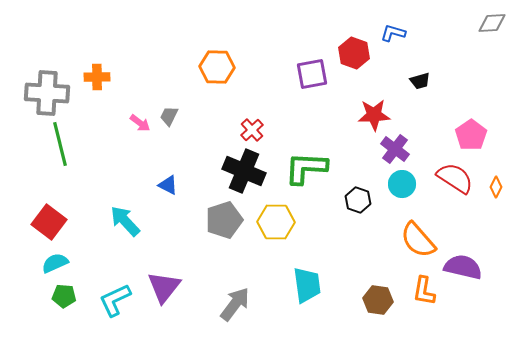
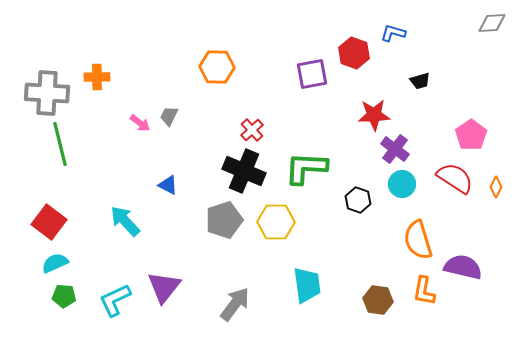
orange semicircle: rotated 24 degrees clockwise
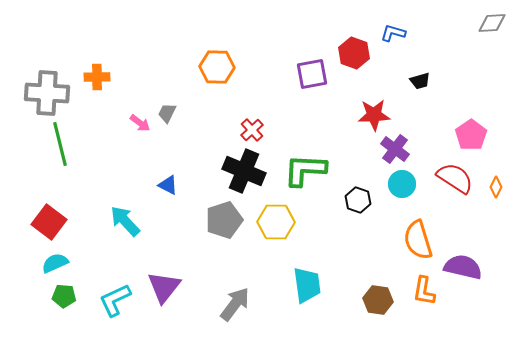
gray trapezoid: moved 2 px left, 3 px up
green L-shape: moved 1 px left, 2 px down
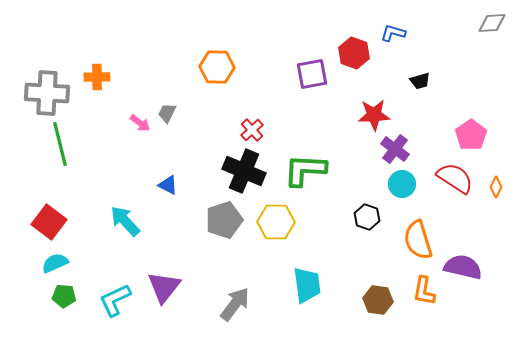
black hexagon: moved 9 px right, 17 px down
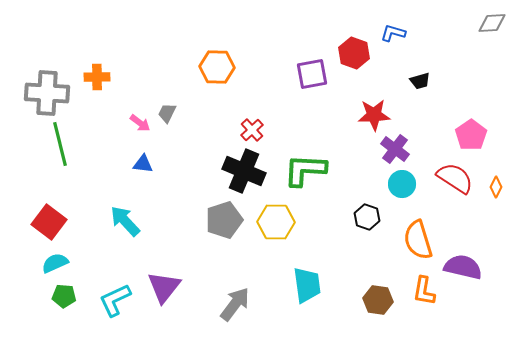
blue triangle: moved 25 px left, 21 px up; rotated 20 degrees counterclockwise
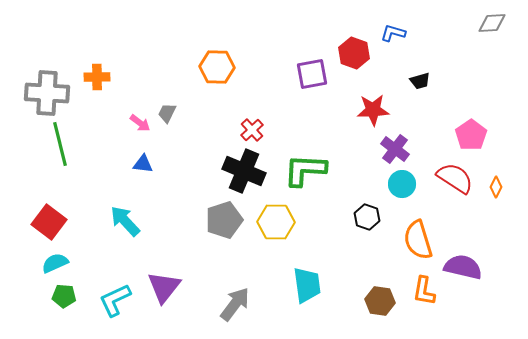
red star: moved 1 px left, 5 px up
brown hexagon: moved 2 px right, 1 px down
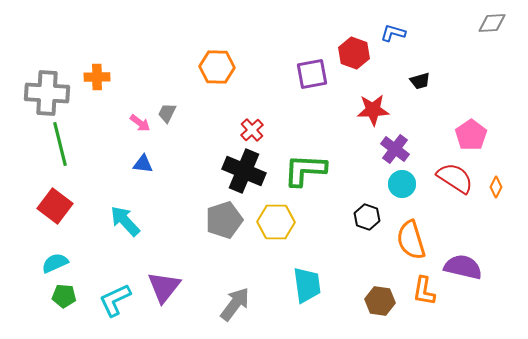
red square: moved 6 px right, 16 px up
orange semicircle: moved 7 px left
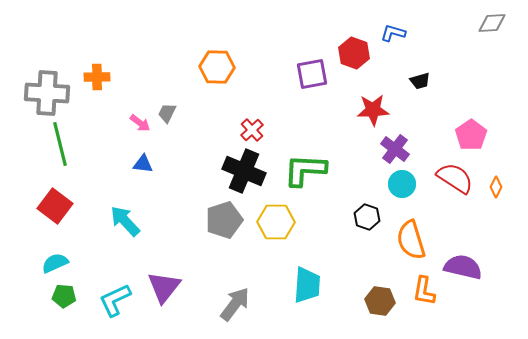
cyan trapezoid: rotated 12 degrees clockwise
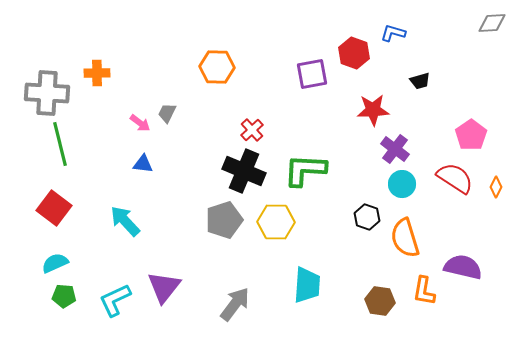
orange cross: moved 4 px up
red square: moved 1 px left, 2 px down
orange semicircle: moved 6 px left, 2 px up
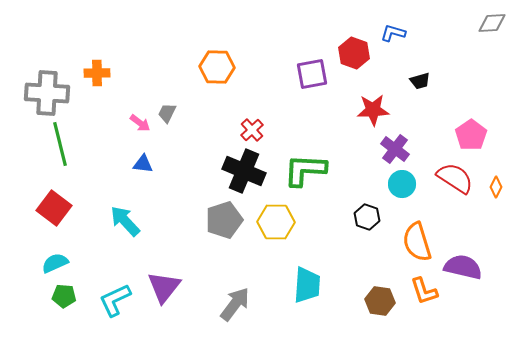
orange semicircle: moved 12 px right, 4 px down
orange L-shape: rotated 28 degrees counterclockwise
